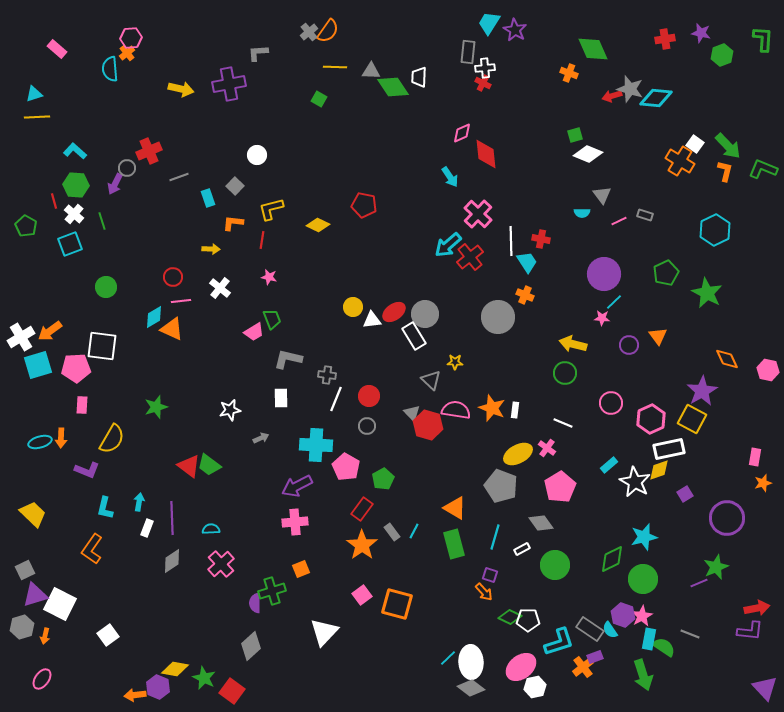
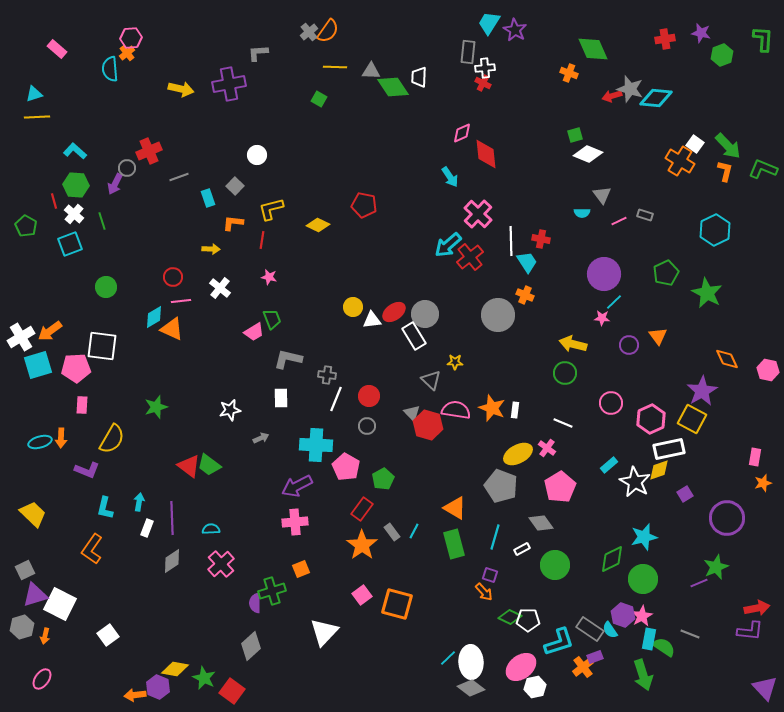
gray circle at (498, 317): moved 2 px up
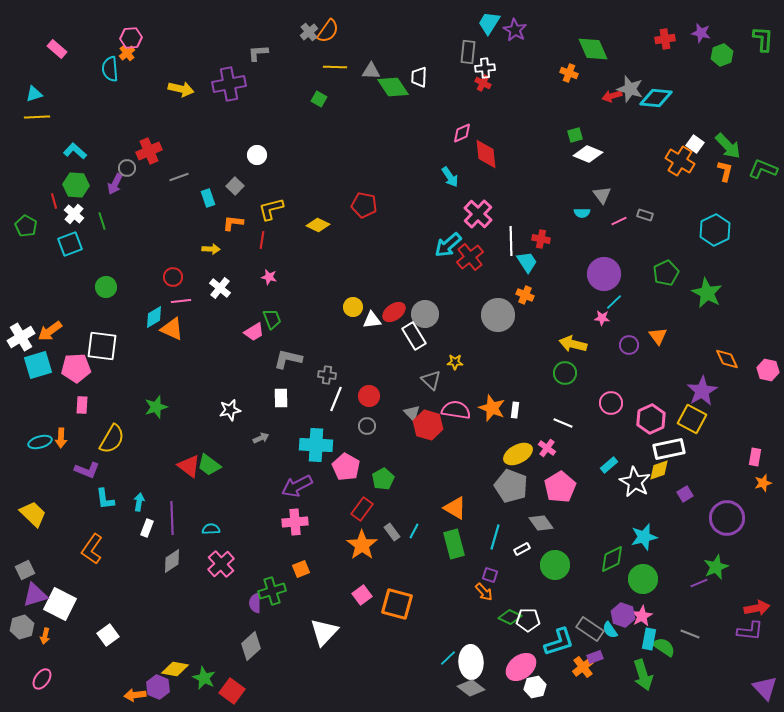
gray pentagon at (501, 486): moved 10 px right
cyan L-shape at (105, 508): moved 9 px up; rotated 20 degrees counterclockwise
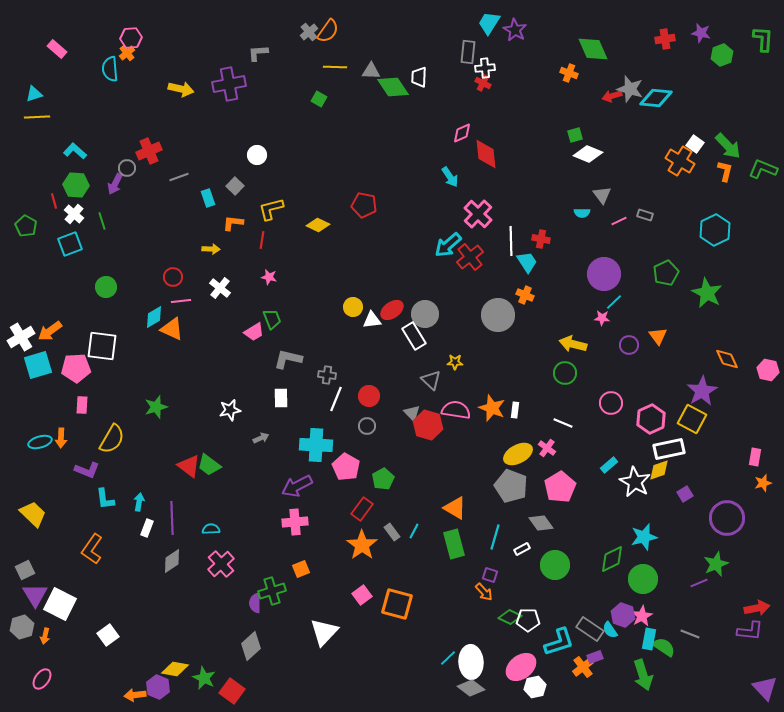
red ellipse at (394, 312): moved 2 px left, 2 px up
green star at (716, 567): moved 3 px up
purple triangle at (35, 595): rotated 44 degrees counterclockwise
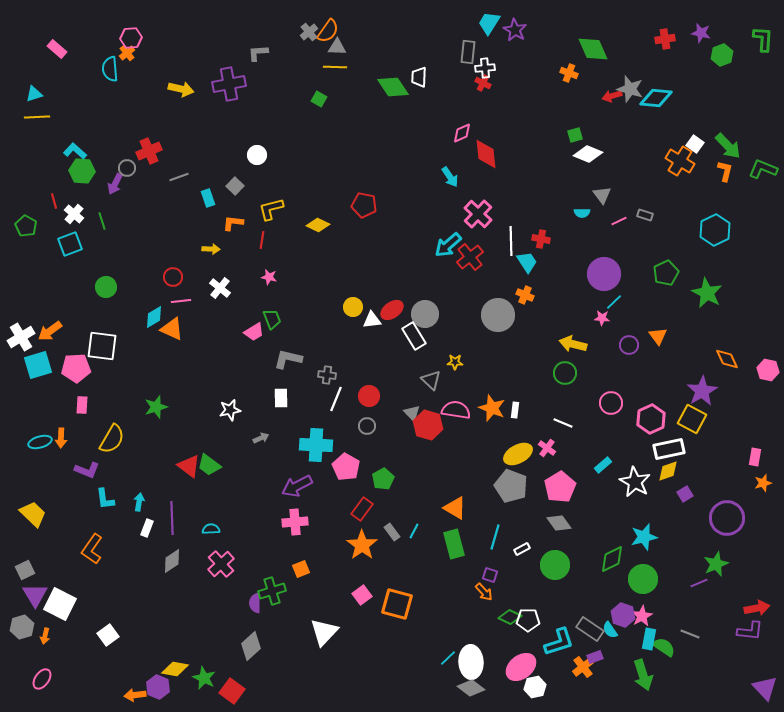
gray triangle at (371, 71): moved 34 px left, 24 px up
green hexagon at (76, 185): moved 6 px right, 14 px up
cyan rectangle at (609, 465): moved 6 px left
yellow diamond at (659, 470): moved 9 px right, 1 px down
gray diamond at (541, 523): moved 18 px right
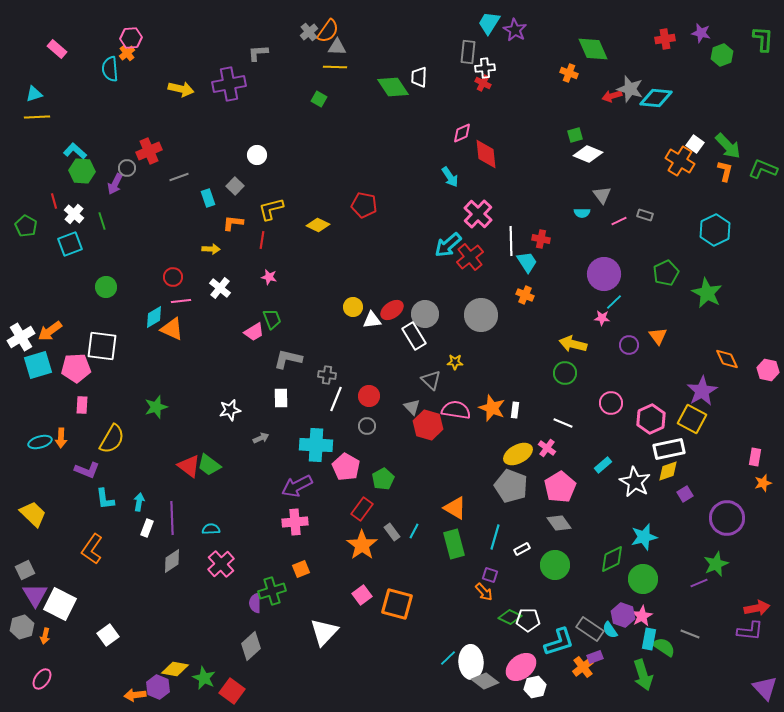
gray circle at (498, 315): moved 17 px left
gray triangle at (412, 413): moved 6 px up
gray diamond at (471, 688): moved 14 px right, 7 px up
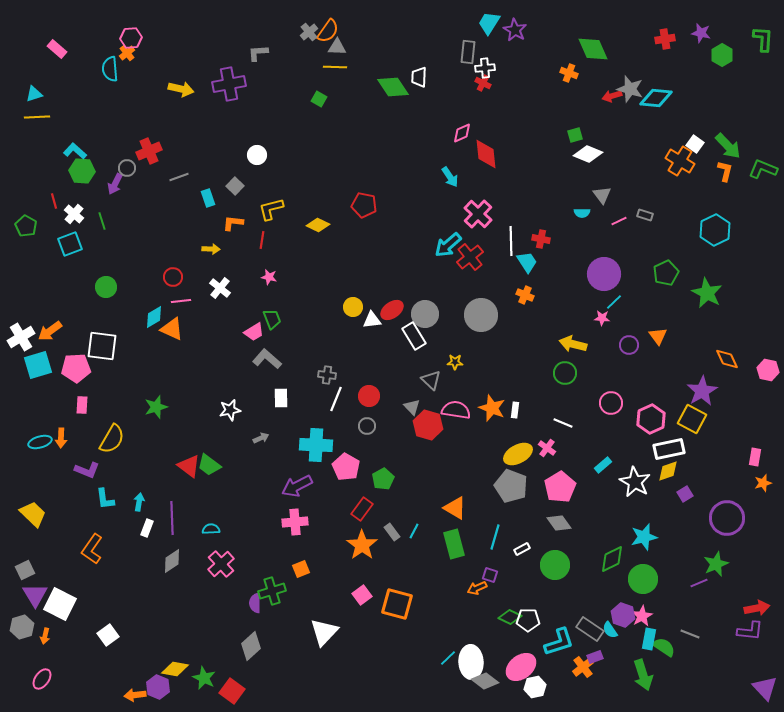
green hexagon at (722, 55): rotated 10 degrees counterclockwise
gray L-shape at (288, 359): moved 21 px left; rotated 28 degrees clockwise
orange arrow at (484, 592): moved 7 px left, 4 px up; rotated 108 degrees clockwise
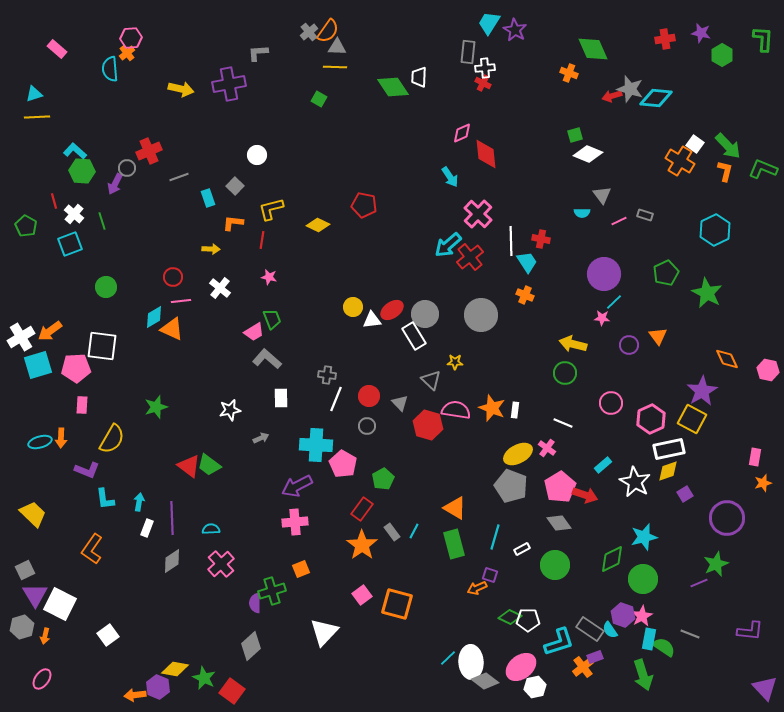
gray triangle at (412, 407): moved 12 px left, 4 px up
pink pentagon at (346, 467): moved 3 px left, 3 px up
red arrow at (757, 608): moved 172 px left, 113 px up; rotated 30 degrees clockwise
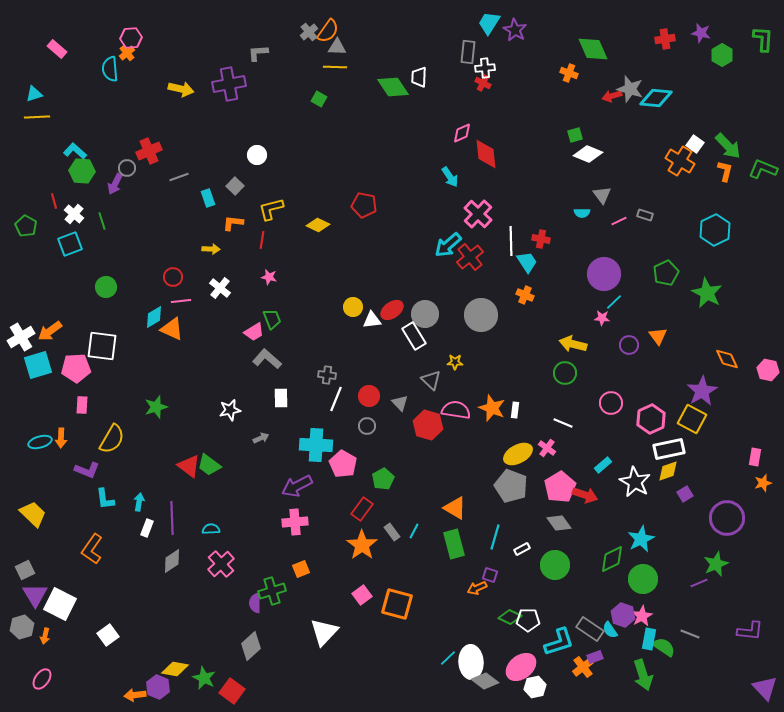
cyan star at (644, 537): moved 3 px left, 2 px down; rotated 12 degrees counterclockwise
